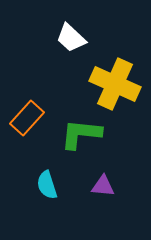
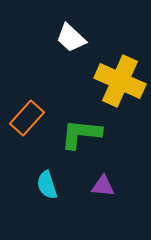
yellow cross: moved 5 px right, 3 px up
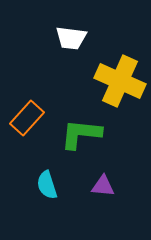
white trapezoid: rotated 36 degrees counterclockwise
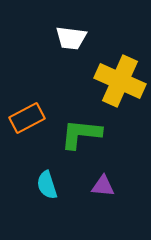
orange rectangle: rotated 20 degrees clockwise
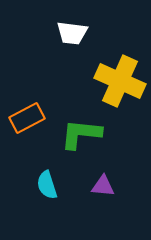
white trapezoid: moved 1 px right, 5 px up
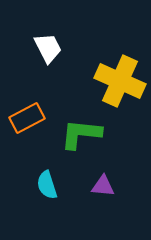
white trapezoid: moved 24 px left, 15 px down; rotated 124 degrees counterclockwise
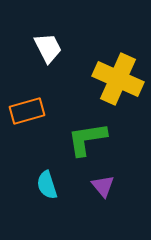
yellow cross: moved 2 px left, 2 px up
orange rectangle: moved 7 px up; rotated 12 degrees clockwise
green L-shape: moved 6 px right, 5 px down; rotated 15 degrees counterclockwise
purple triangle: rotated 45 degrees clockwise
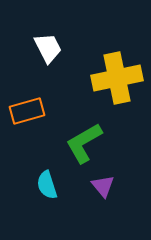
yellow cross: moved 1 px left, 1 px up; rotated 36 degrees counterclockwise
green L-shape: moved 3 px left, 4 px down; rotated 21 degrees counterclockwise
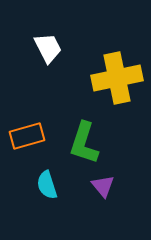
orange rectangle: moved 25 px down
green L-shape: rotated 42 degrees counterclockwise
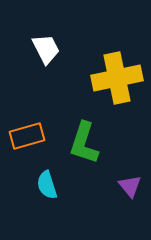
white trapezoid: moved 2 px left, 1 px down
purple triangle: moved 27 px right
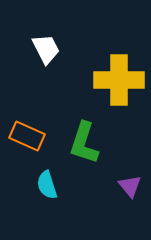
yellow cross: moved 2 px right, 2 px down; rotated 12 degrees clockwise
orange rectangle: rotated 40 degrees clockwise
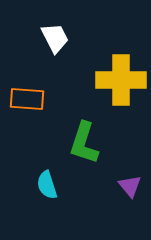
white trapezoid: moved 9 px right, 11 px up
yellow cross: moved 2 px right
orange rectangle: moved 37 px up; rotated 20 degrees counterclockwise
